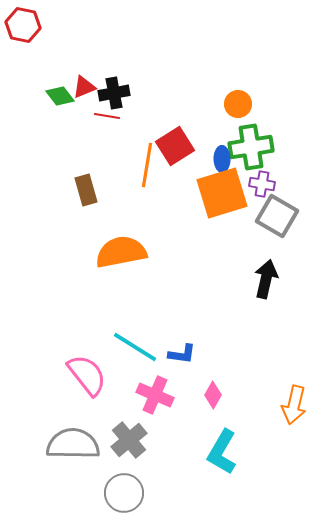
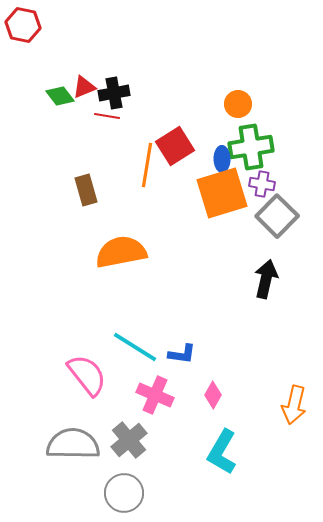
gray square: rotated 15 degrees clockwise
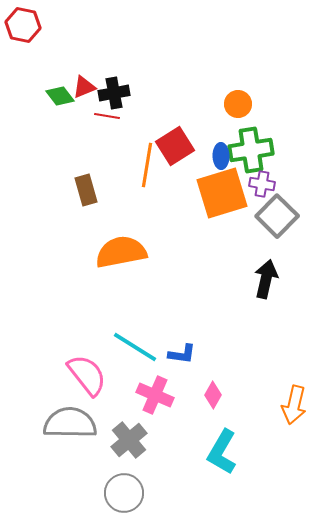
green cross: moved 3 px down
blue ellipse: moved 1 px left, 3 px up
gray semicircle: moved 3 px left, 21 px up
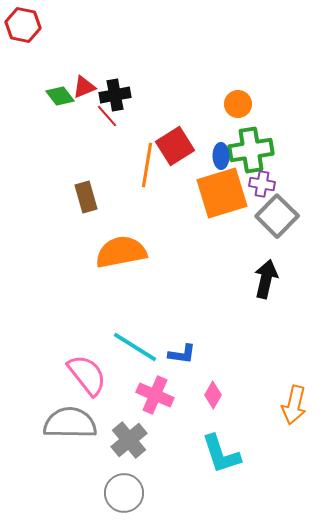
black cross: moved 1 px right, 2 px down
red line: rotated 40 degrees clockwise
brown rectangle: moved 7 px down
cyan L-shape: moved 1 px left, 2 px down; rotated 48 degrees counterclockwise
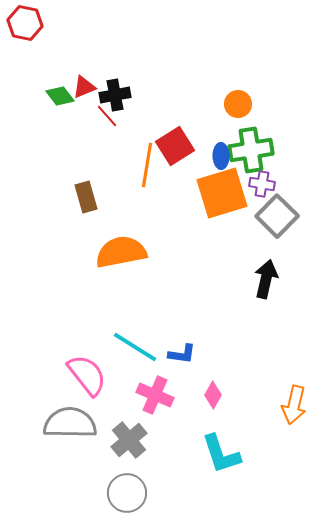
red hexagon: moved 2 px right, 2 px up
gray circle: moved 3 px right
